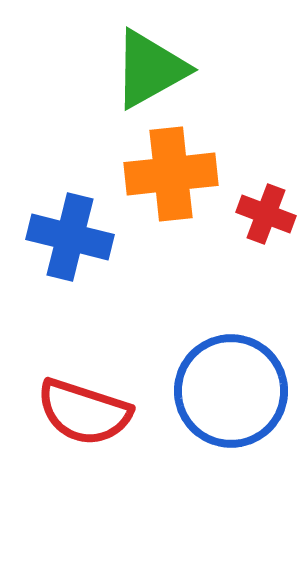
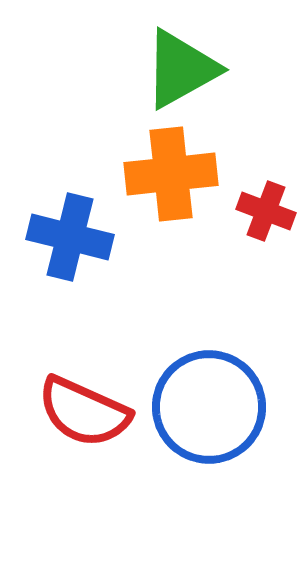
green triangle: moved 31 px right
red cross: moved 3 px up
blue circle: moved 22 px left, 16 px down
red semicircle: rotated 6 degrees clockwise
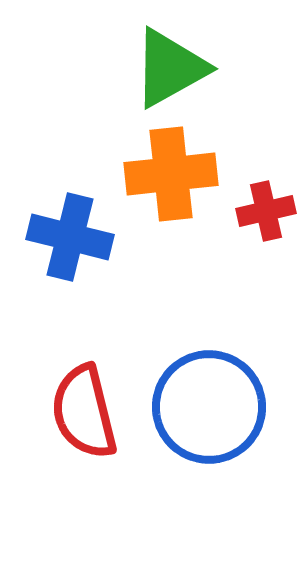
green triangle: moved 11 px left, 1 px up
red cross: rotated 34 degrees counterclockwise
red semicircle: rotated 52 degrees clockwise
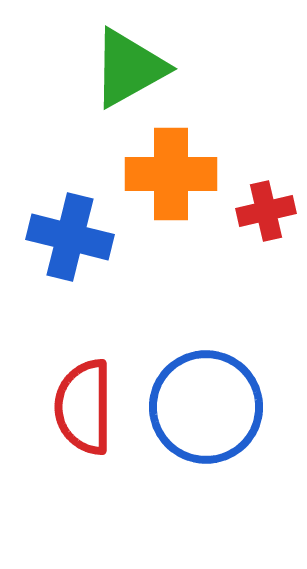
green triangle: moved 41 px left
orange cross: rotated 6 degrees clockwise
blue circle: moved 3 px left
red semicircle: moved 5 px up; rotated 14 degrees clockwise
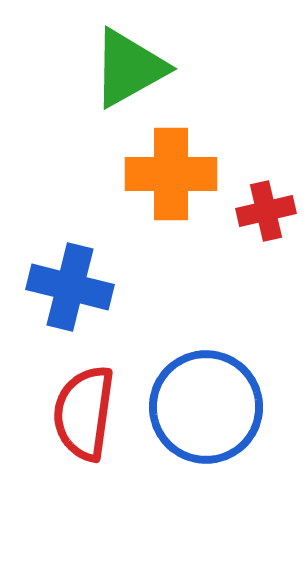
blue cross: moved 50 px down
red semicircle: moved 6 px down; rotated 8 degrees clockwise
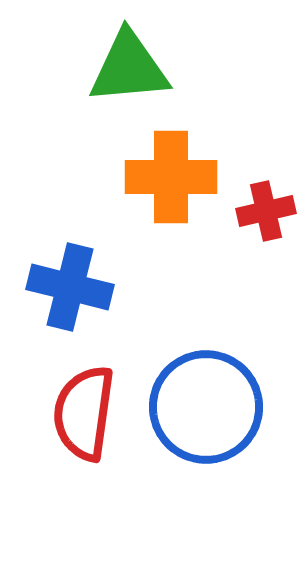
green triangle: rotated 24 degrees clockwise
orange cross: moved 3 px down
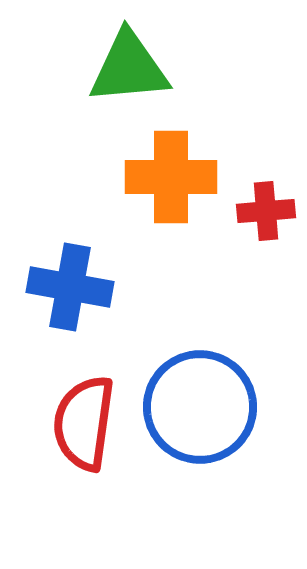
red cross: rotated 8 degrees clockwise
blue cross: rotated 4 degrees counterclockwise
blue circle: moved 6 px left
red semicircle: moved 10 px down
